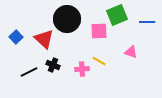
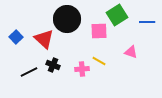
green square: rotated 10 degrees counterclockwise
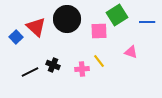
red triangle: moved 8 px left, 12 px up
yellow line: rotated 24 degrees clockwise
black line: moved 1 px right
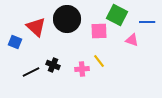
green square: rotated 30 degrees counterclockwise
blue square: moved 1 px left, 5 px down; rotated 24 degrees counterclockwise
pink triangle: moved 1 px right, 12 px up
black line: moved 1 px right
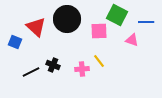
blue line: moved 1 px left
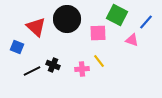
blue line: rotated 49 degrees counterclockwise
pink square: moved 1 px left, 2 px down
blue square: moved 2 px right, 5 px down
black line: moved 1 px right, 1 px up
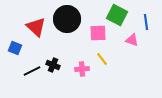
blue line: rotated 49 degrees counterclockwise
blue square: moved 2 px left, 1 px down
yellow line: moved 3 px right, 2 px up
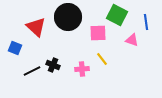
black circle: moved 1 px right, 2 px up
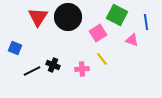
red triangle: moved 2 px right, 10 px up; rotated 20 degrees clockwise
pink square: rotated 30 degrees counterclockwise
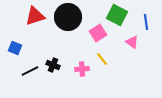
red triangle: moved 3 px left, 1 px up; rotated 40 degrees clockwise
pink triangle: moved 2 px down; rotated 16 degrees clockwise
black line: moved 2 px left
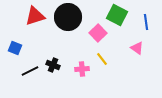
pink square: rotated 12 degrees counterclockwise
pink triangle: moved 5 px right, 6 px down
